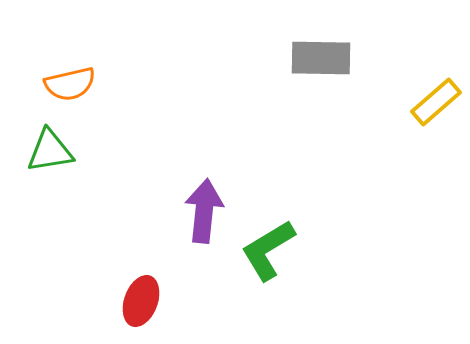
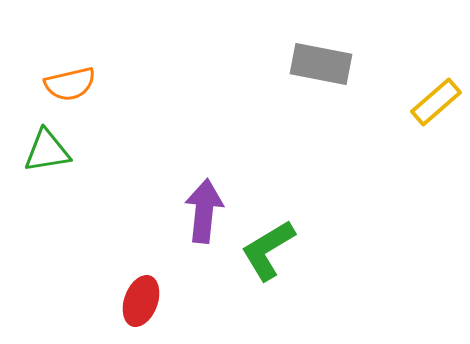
gray rectangle: moved 6 px down; rotated 10 degrees clockwise
green triangle: moved 3 px left
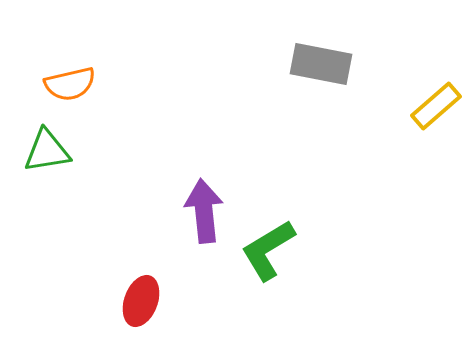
yellow rectangle: moved 4 px down
purple arrow: rotated 12 degrees counterclockwise
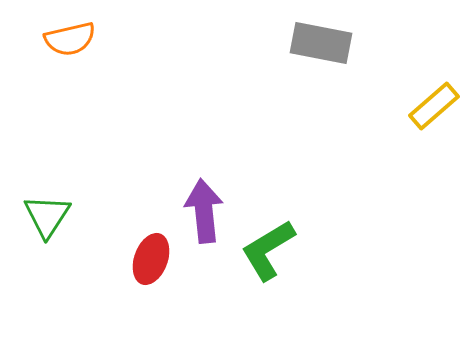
gray rectangle: moved 21 px up
orange semicircle: moved 45 px up
yellow rectangle: moved 2 px left
green triangle: moved 65 px down; rotated 48 degrees counterclockwise
red ellipse: moved 10 px right, 42 px up
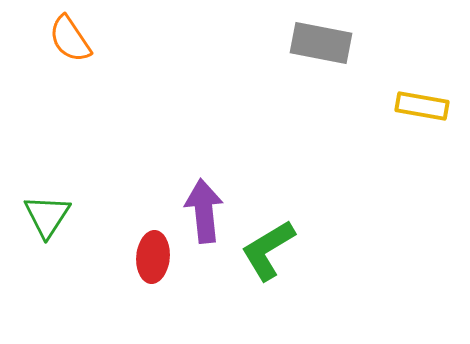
orange semicircle: rotated 69 degrees clockwise
yellow rectangle: moved 12 px left; rotated 51 degrees clockwise
red ellipse: moved 2 px right, 2 px up; rotated 15 degrees counterclockwise
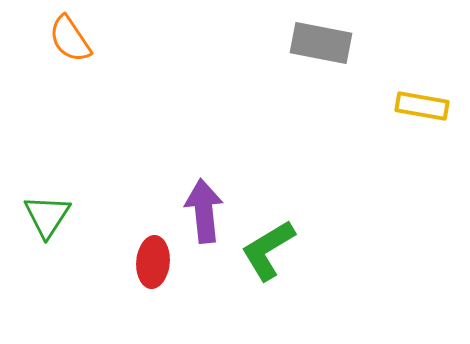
red ellipse: moved 5 px down
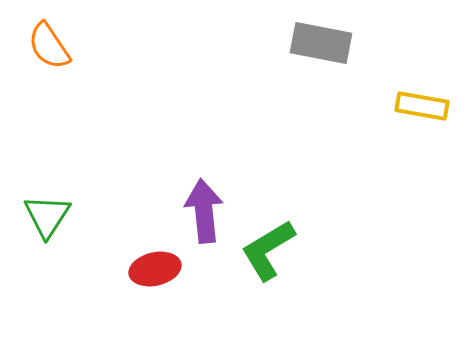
orange semicircle: moved 21 px left, 7 px down
red ellipse: moved 2 px right, 7 px down; rotated 72 degrees clockwise
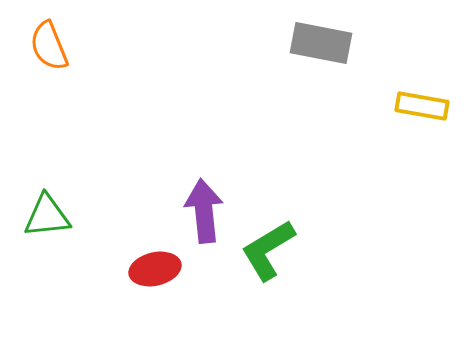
orange semicircle: rotated 12 degrees clockwise
green triangle: rotated 51 degrees clockwise
